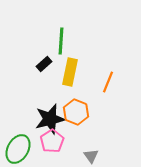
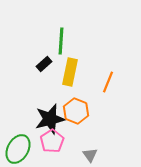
orange hexagon: moved 1 px up
gray triangle: moved 1 px left, 1 px up
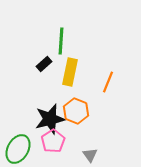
pink pentagon: moved 1 px right
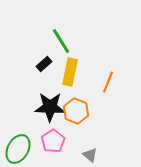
green line: rotated 36 degrees counterclockwise
black star: moved 12 px up; rotated 16 degrees clockwise
gray triangle: rotated 14 degrees counterclockwise
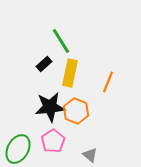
yellow rectangle: moved 1 px down
black star: rotated 8 degrees counterclockwise
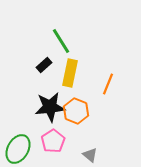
black rectangle: moved 1 px down
orange line: moved 2 px down
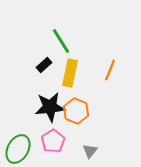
orange line: moved 2 px right, 14 px up
gray triangle: moved 4 px up; rotated 28 degrees clockwise
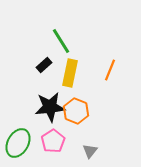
green ellipse: moved 6 px up
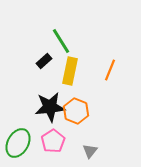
black rectangle: moved 4 px up
yellow rectangle: moved 2 px up
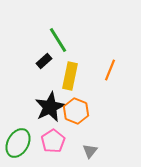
green line: moved 3 px left, 1 px up
yellow rectangle: moved 5 px down
black star: rotated 20 degrees counterclockwise
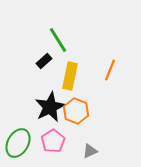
gray triangle: rotated 28 degrees clockwise
